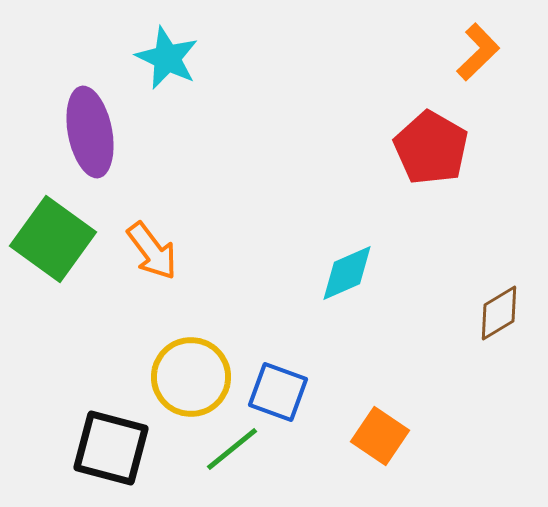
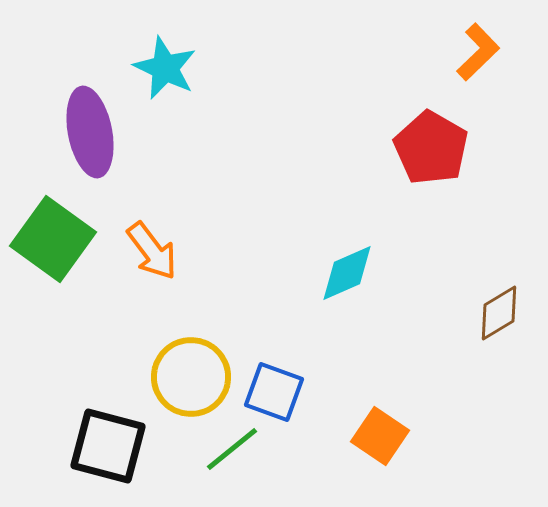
cyan star: moved 2 px left, 10 px down
blue square: moved 4 px left
black square: moved 3 px left, 2 px up
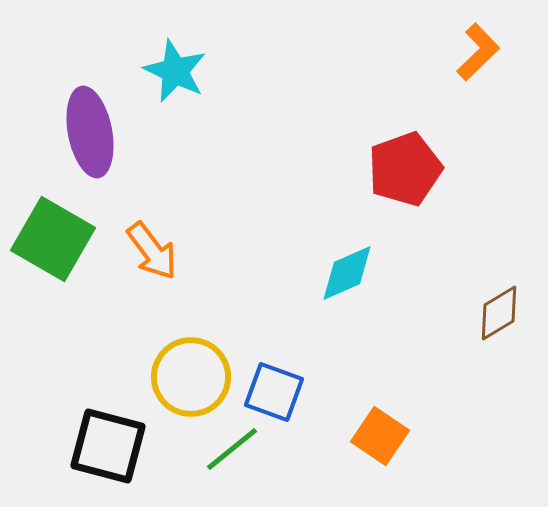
cyan star: moved 10 px right, 3 px down
red pentagon: moved 26 px left, 21 px down; rotated 22 degrees clockwise
green square: rotated 6 degrees counterclockwise
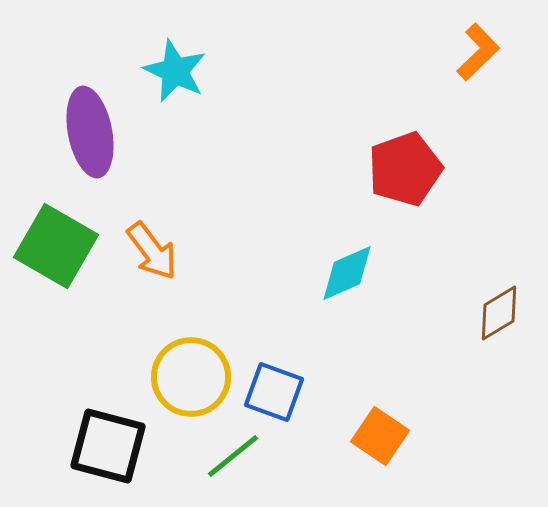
green square: moved 3 px right, 7 px down
green line: moved 1 px right, 7 px down
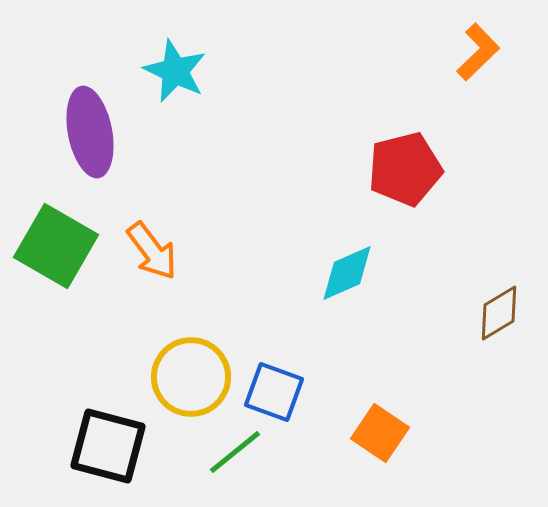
red pentagon: rotated 6 degrees clockwise
orange square: moved 3 px up
green line: moved 2 px right, 4 px up
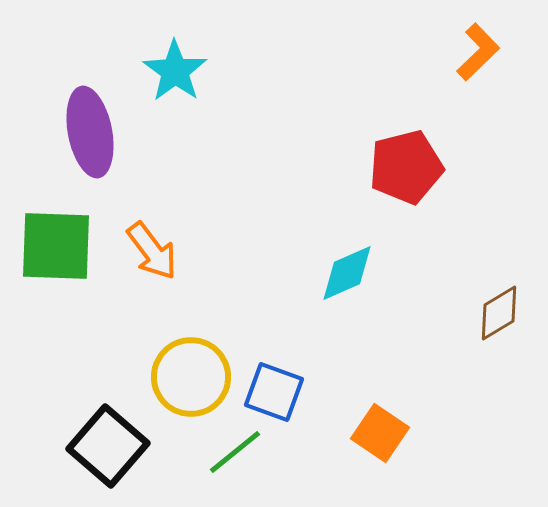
cyan star: rotated 10 degrees clockwise
red pentagon: moved 1 px right, 2 px up
green square: rotated 28 degrees counterclockwise
black square: rotated 26 degrees clockwise
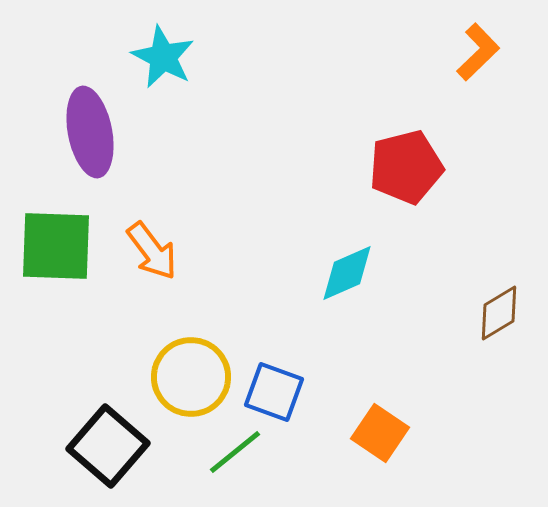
cyan star: moved 12 px left, 14 px up; rotated 8 degrees counterclockwise
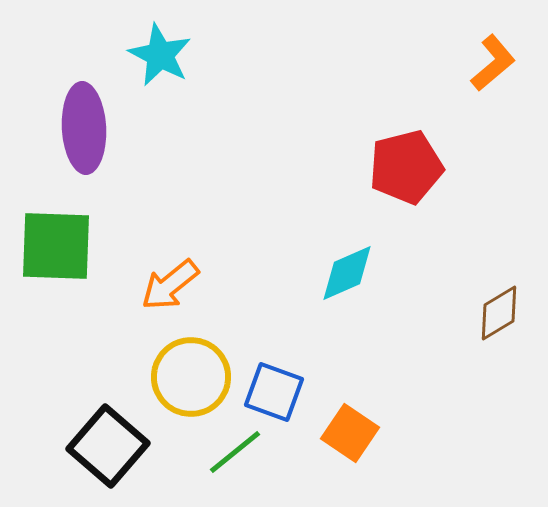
orange L-shape: moved 15 px right, 11 px down; rotated 4 degrees clockwise
cyan star: moved 3 px left, 2 px up
purple ellipse: moved 6 px left, 4 px up; rotated 8 degrees clockwise
orange arrow: moved 18 px right, 34 px down; rotated 88 degrees clockwise
orange square: moved 30 px left
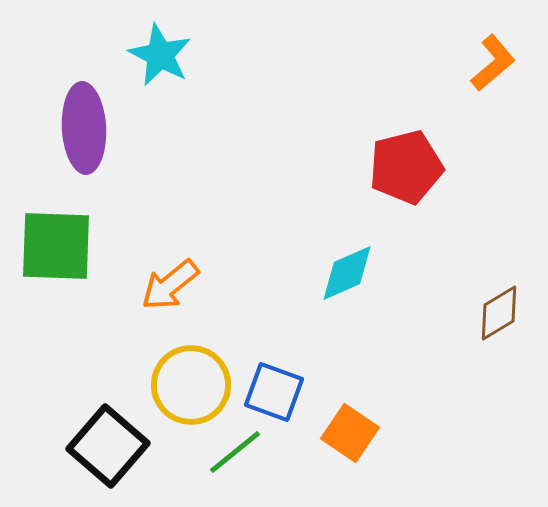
yellow circle: moved 8 px down
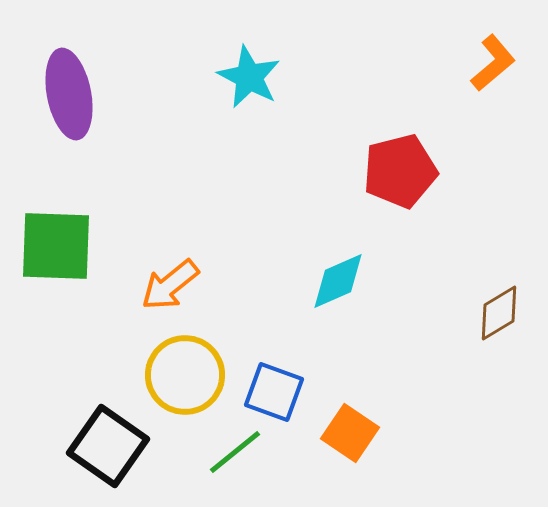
cyan star: moved 89 px right, 22 px down
purple ellipse: moved 15 px left, 34 px up; rotated 8 degrees counterclockwise
red pentagon: moved 6 px left, 4 px down
cyan diamond: moved 9 px left, 8 px down
yellow circle: moved 6 px left, 10 px up
black square: rotated 6 degrees counterclockwise
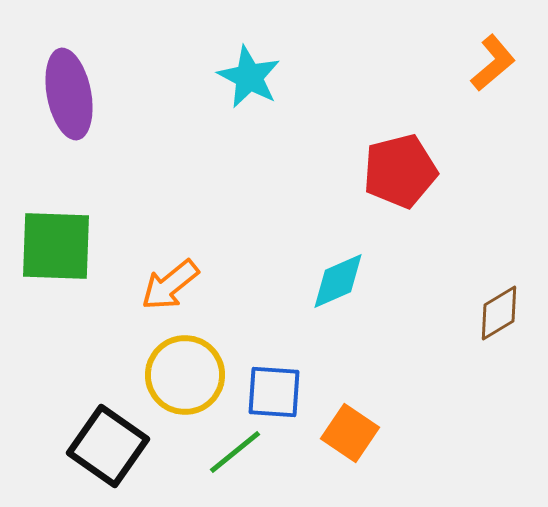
blue square: rotated 16 degrees counterclockwise
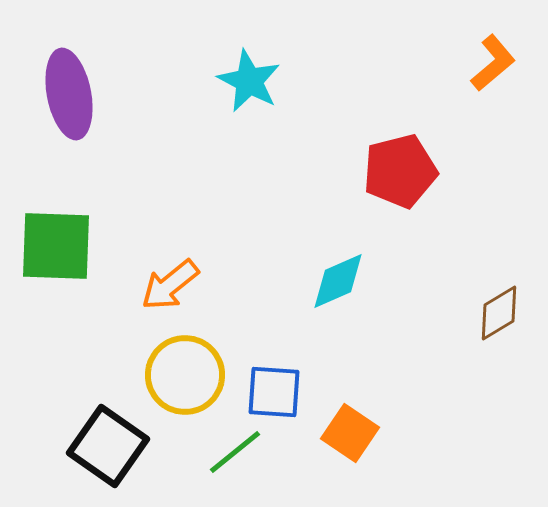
cyan star: moved 4 px down
